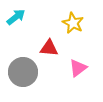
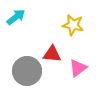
yellow star: moved 2 px down; rotated 15 degrees counterclockwise
red triangle: moved 3 px right, 6 px down
gray circle: moved 4 px right, 1 px up
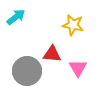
pink triangle: rotated 24 degrees counterclockwise
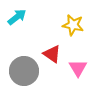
cyan arrow: moved 1 px right
red triangle: rotated 30 degrees clockwise
gray circle: moved 3 px left
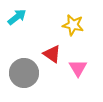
gray circle: moved 2 px down
